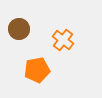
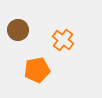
brown circle: moved 1 px left, 1 px down
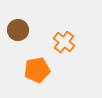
orange cross: moved 1 px right, 2 px down
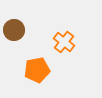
brown circle: moved 4 px left
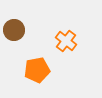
orange cross: moved 2 px right, 1 px up
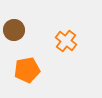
orange pentagon: moved 10 px left
